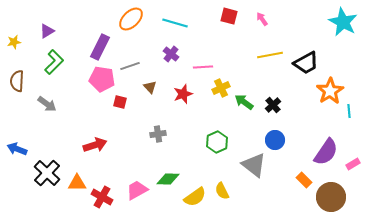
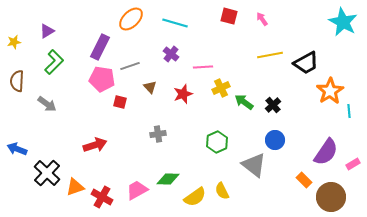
orange triangle at (77, 183): moved 2 px left, 4 px down; rotated 18 degrees counterclockwise
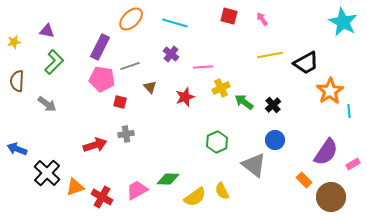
purple triangle at (47, 31): rotated 42 degrees clockwise
red star at (183, 94): moved 2 px right, 3 px down
gray cross at (158, 134): moved 32 px left
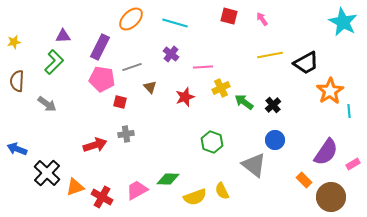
purple triangle at (47, 31): moved 16 px right, 5 px down; rotated 14 degrees counterclockwise
gray line at (130, 66): moved 2 px right, 1 px down
green hexagon at (217, 142): moved 5 px left; rotated 15 degrees counterclockwise
yellow semicircle at (195, 197): rotated 15 degrees clockwise
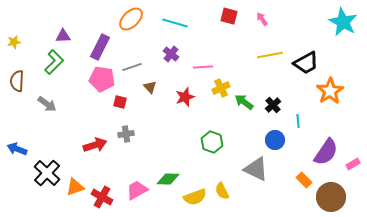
cyan line at (349, 111): moved 51 px left, 10 px down
gray triangle at (254, 165): moved 2 px right, 4 px down; rotated 12 degrees counterclockwise
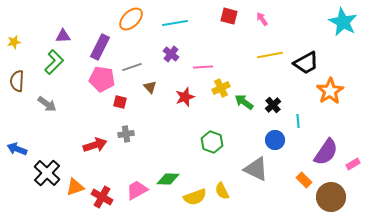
cyan line at (175, 23): rotated 25 degrees counterclockwise
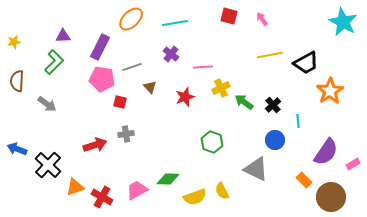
black cross at (47, 173): moved 1 px right, 8 px up
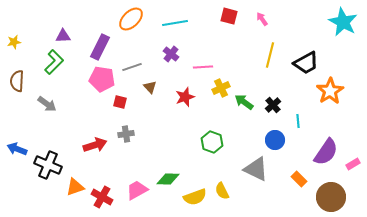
yellow line at (270, 55): rotated 65 degrees counterclockwise
black cross at (48, 165): rotated 20 degrees counterclockwise
orange rectangle at (304, 180): moved 5 px left, 1 px up
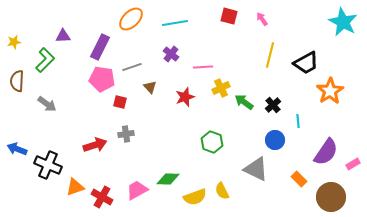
green L-shape at (54, 62): moved 9 px left, 2 px up
